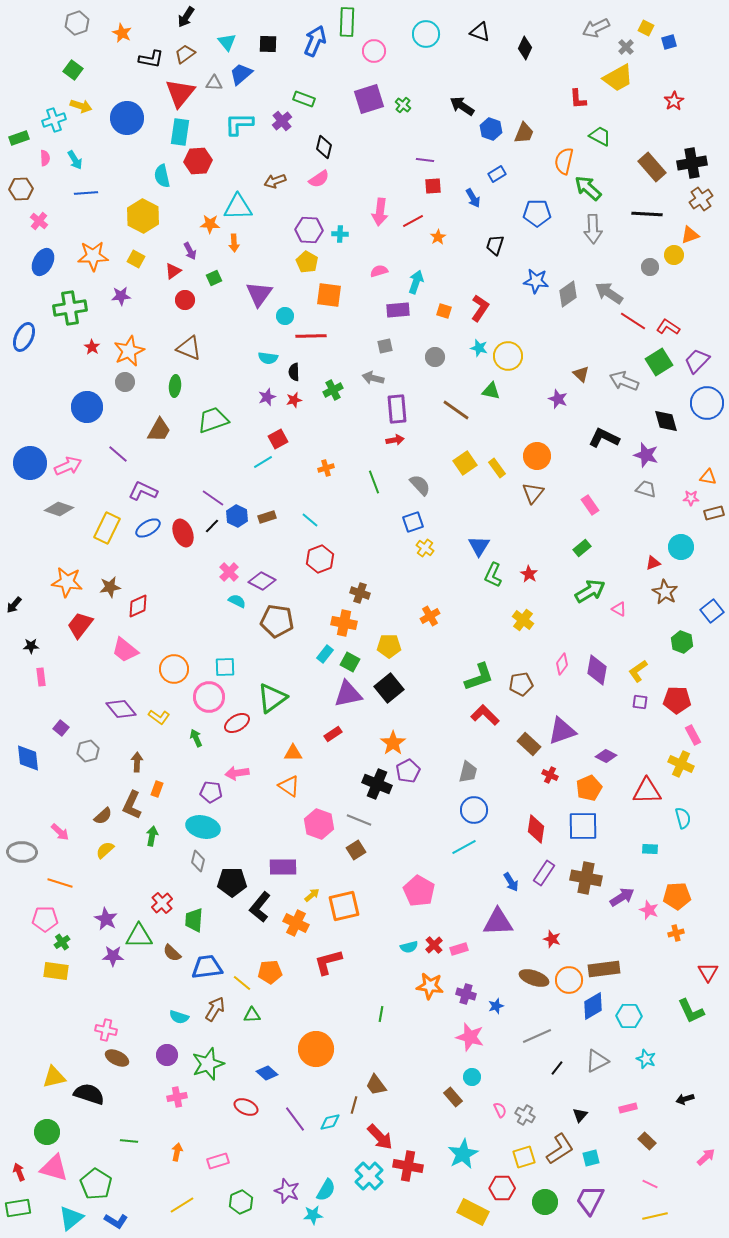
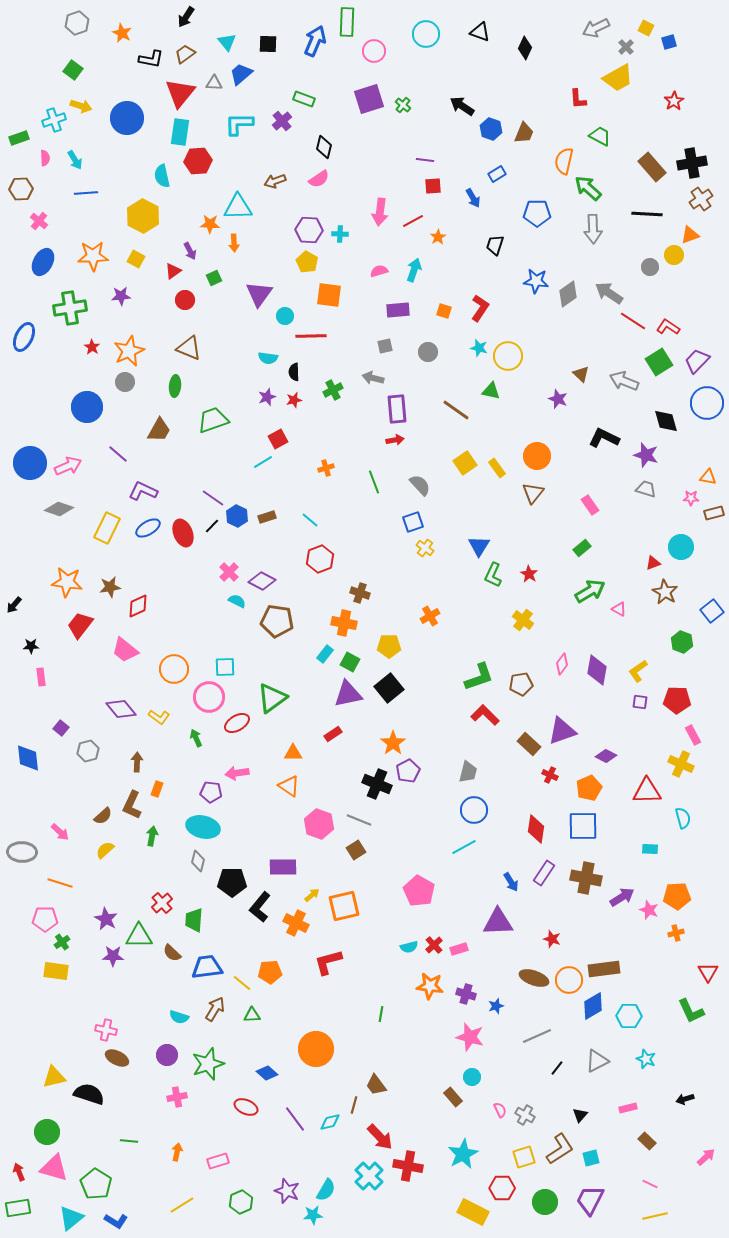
cyan arrow at (416, 282): moved 2 px left, 12 px up
gray circle at (435, 357): moved 7 px left, 5 px up
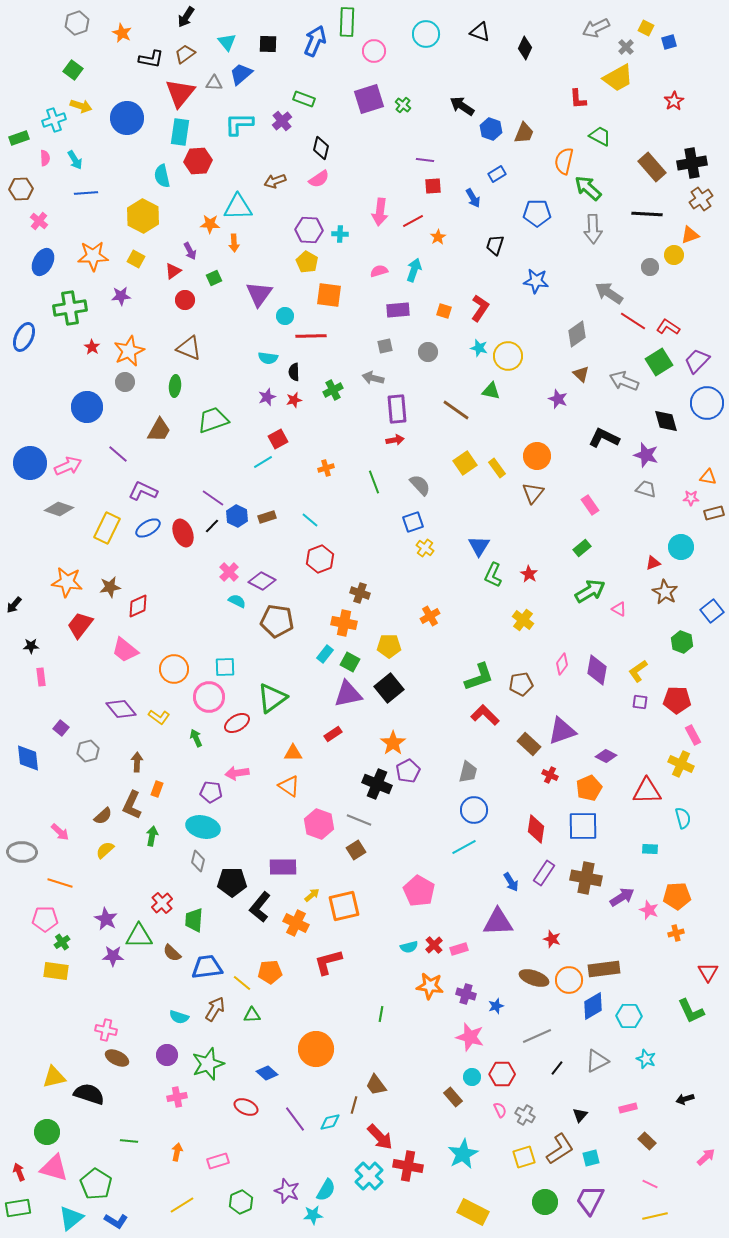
black diamond at (324, 147): moved 3 px left, 1 px down
gray diamond at (568, 294): moved 9 px right, 40 px down
red hexagon at (502, 1188): moved 114 px up
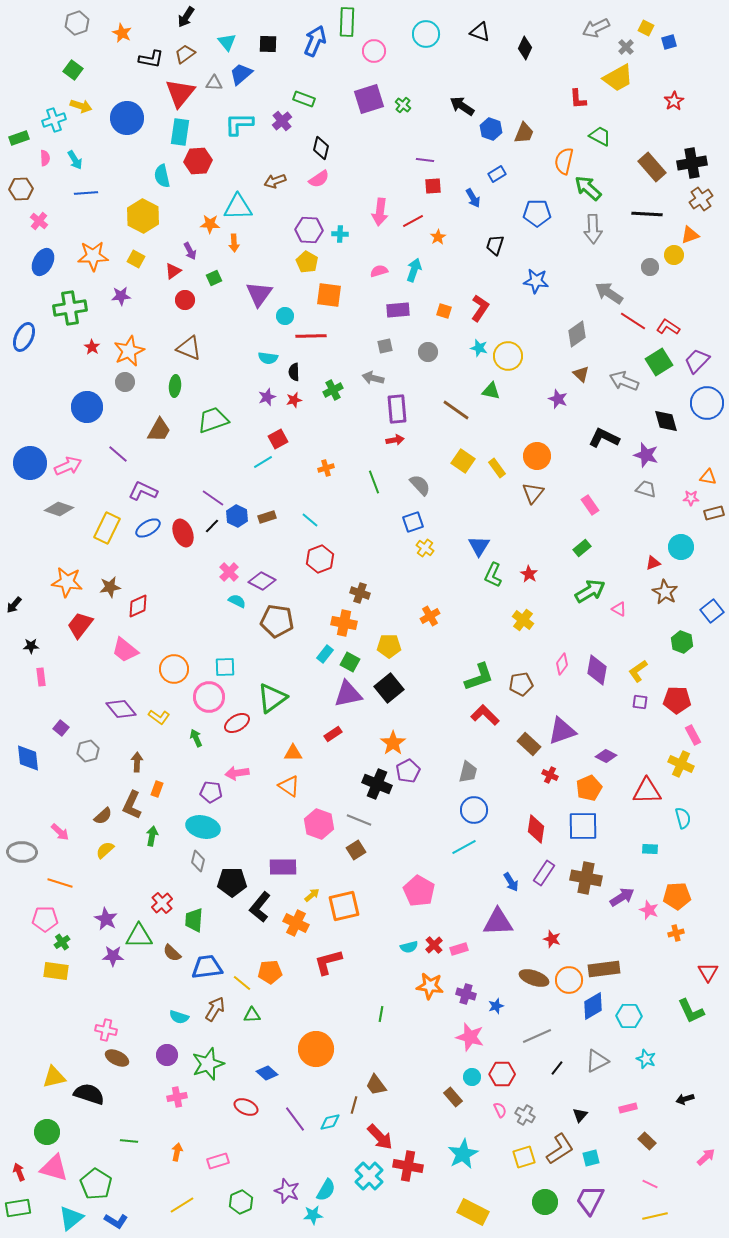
yellow square at (465, 463): moved 2 px left, 2 px up; rotated 20 degrees counterclockwise
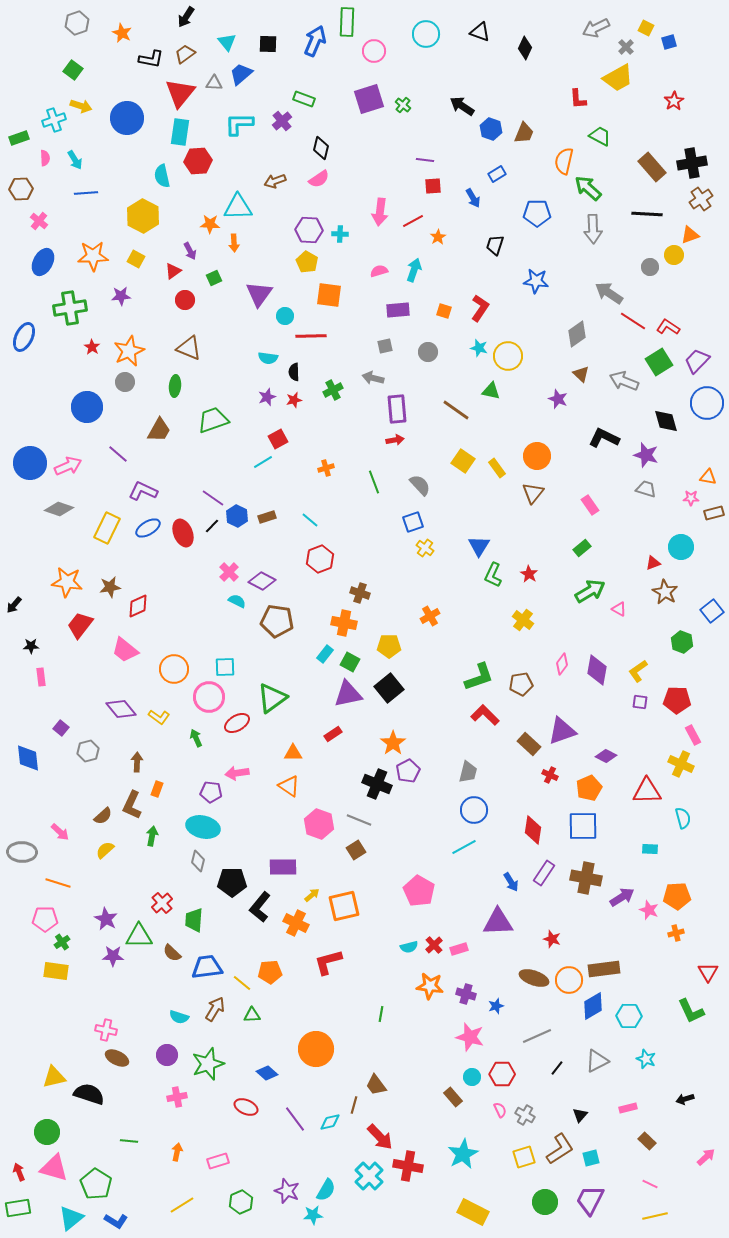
red diamond at (536, 829): moved 3 px left, 1 px down
orange line at (60, 883): moved 2 px left
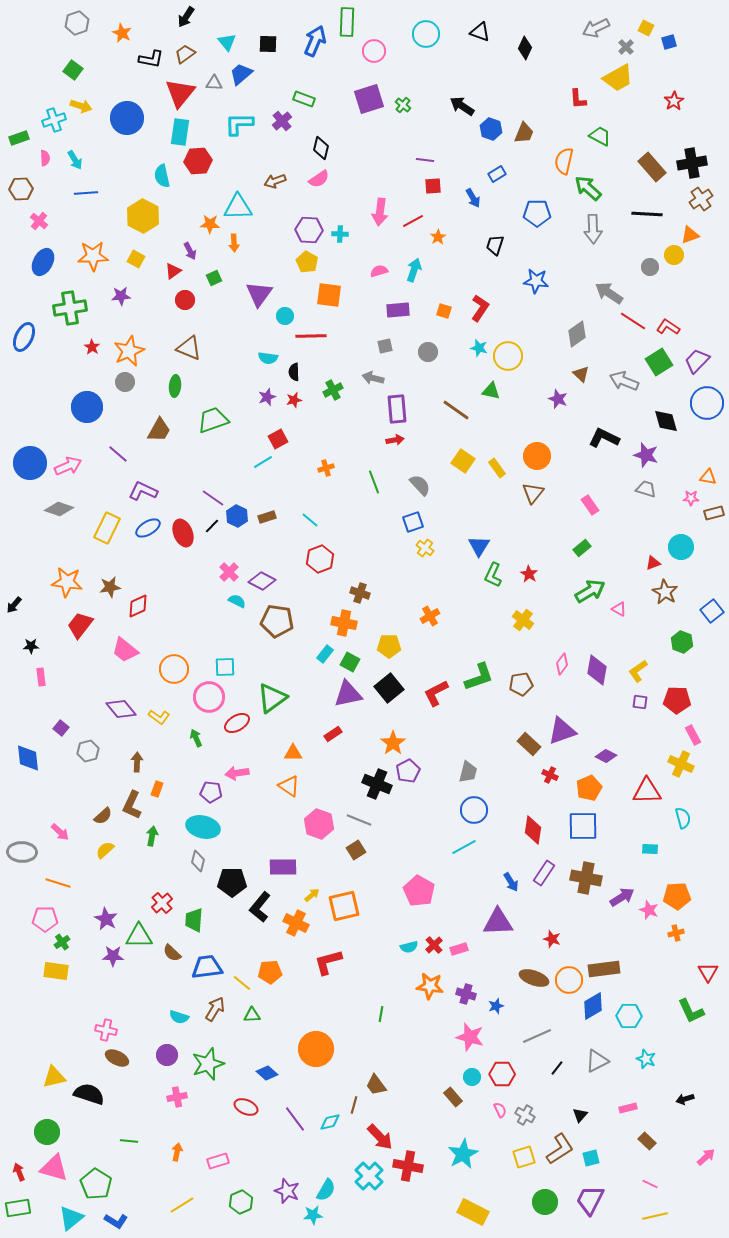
red L-shape at (485, 715): moved 49 px left, 22 px up; rotated 72 degrees counterclockwise
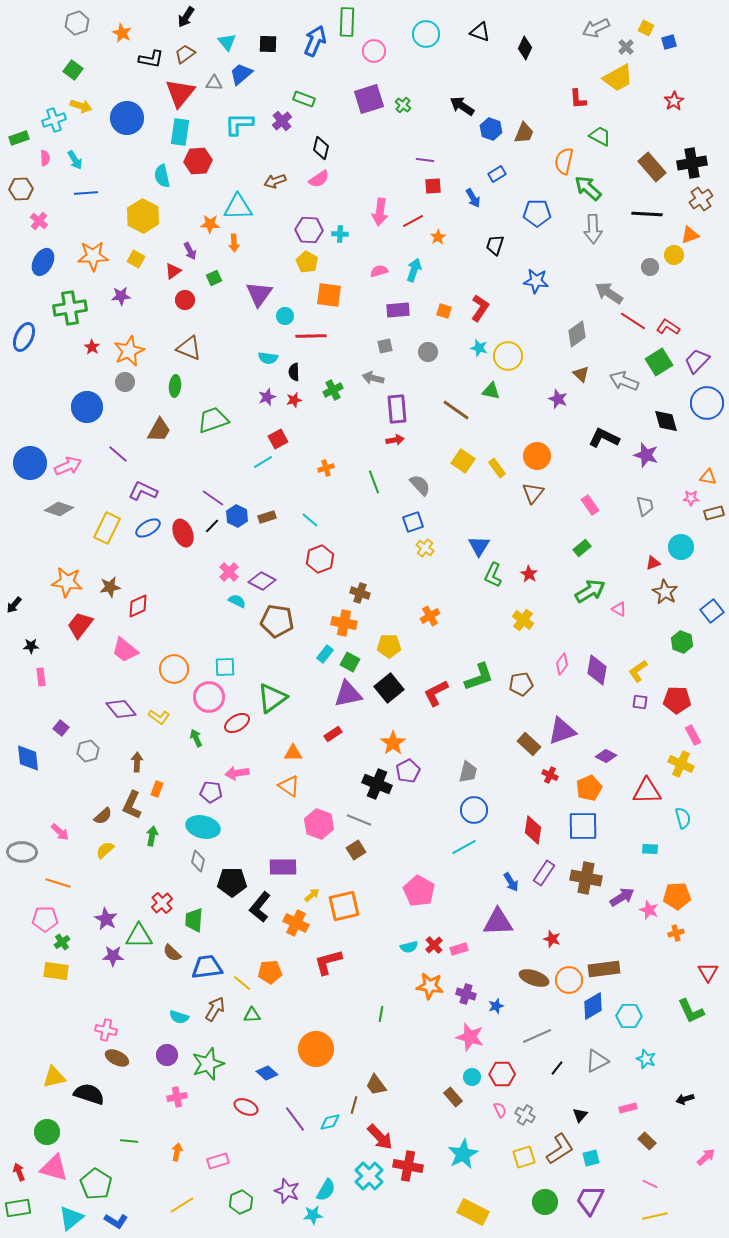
gray trapezoid at (646, 489): moved 1 px left, 17 px down; rotated 60 degrees clockwise
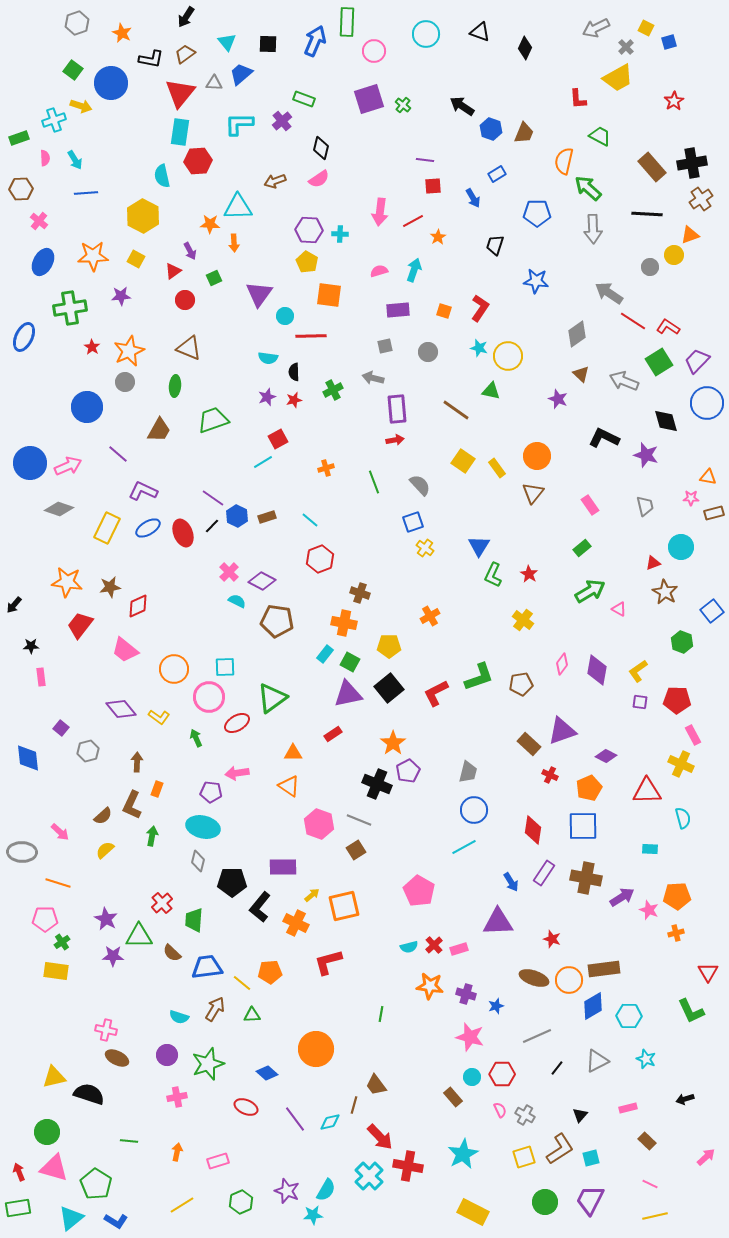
blue circle at (127, 118): moved 16 px left, 35 px up
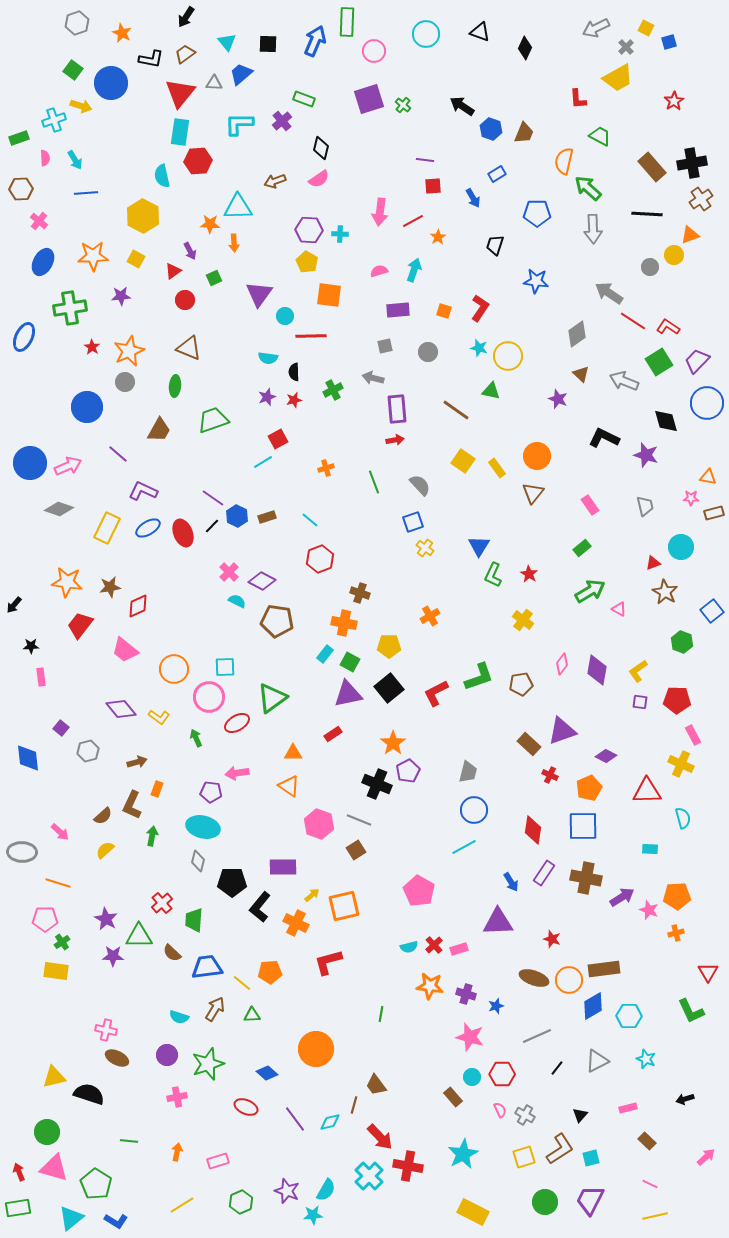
brown arrow at (137, 762): rotated 72 degrees clockwise
